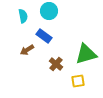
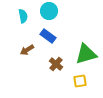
blue rectangle: moved 4 px right
yellow square: moved 2 px right
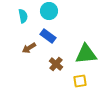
brown arrow: moved 2 px right, 2 px up
green triangle: rotated 10 degrees clockwise
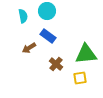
cyan circle: moved 2 px left
yellow square: moved 3 px up
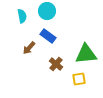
cyan semicircle: moved 1 px left
brown arrow: rotated 16 degrees counterclockwise
yellow square: moved 1 px left, 1 px down
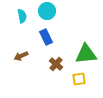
blue rectangle: moved 2 px left, 1 px down; rotated 28 degrees clockwise
brown arrow: moved 8 px left, 8 px down; rotated 24 degrees clockwise
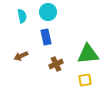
cyan circle: moved 1 px right, 1 px down
blue rectangle: rotated 14 degrees clockwise
green triangle: moved 2 px right
brown cross: rotated 24 degrees clockwise
yellow square: moved 6 px right, 1 px down
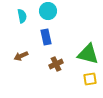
cyan circle: moved 1 px up
green triangle: rotated 20 degrees clockwise
yellow square: moved 5 px right, 1 px up
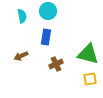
blue rectangle: rotated 21 degrees clockwise
